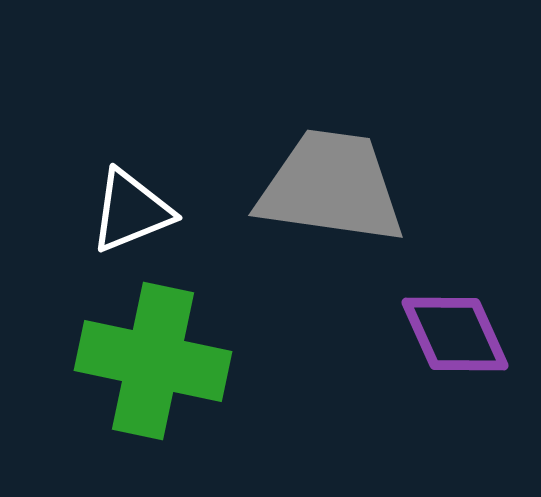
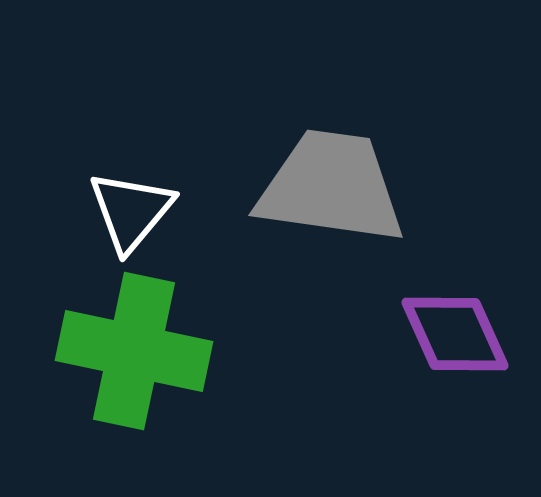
white triangle: rotated 28 degrees counterclockwise
green cross: moved 19 px left, 10 px up
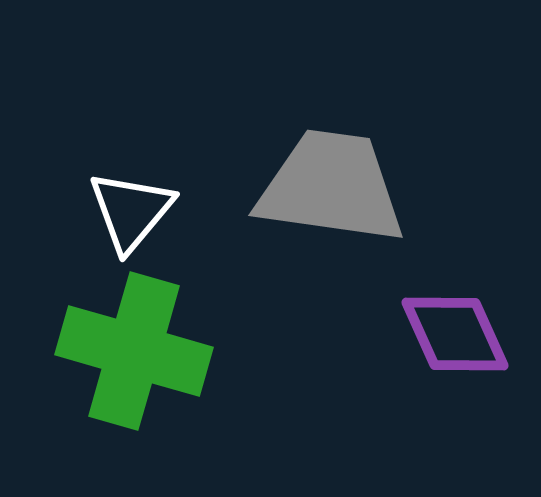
green cross: rotated 4 degrees clockwise
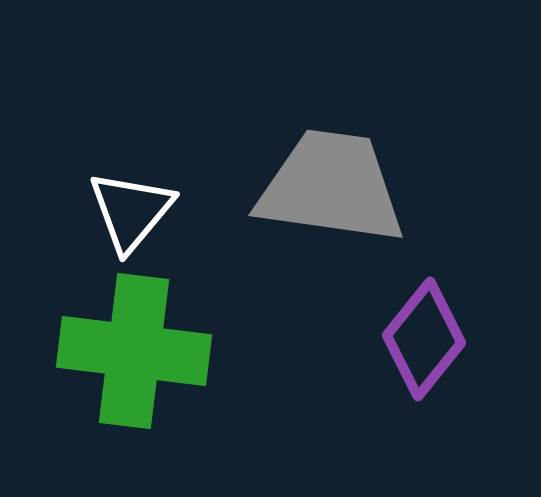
purple diamond: moved 31 px left, 5 px down; rotated 63 degrees clockwise
green cross: rotated 9 degrees counterclockwise
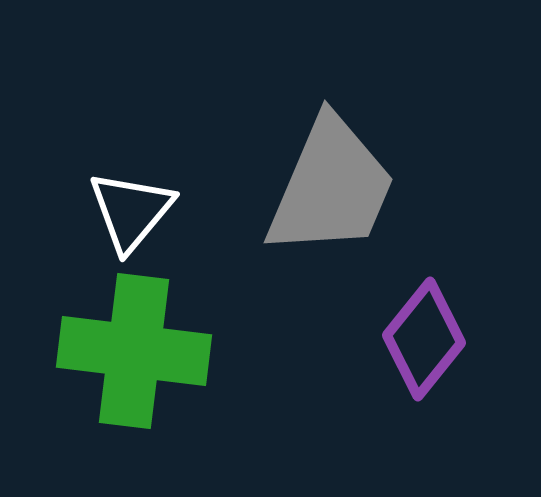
gray trapezoid: rotated 105 degrees clockwise
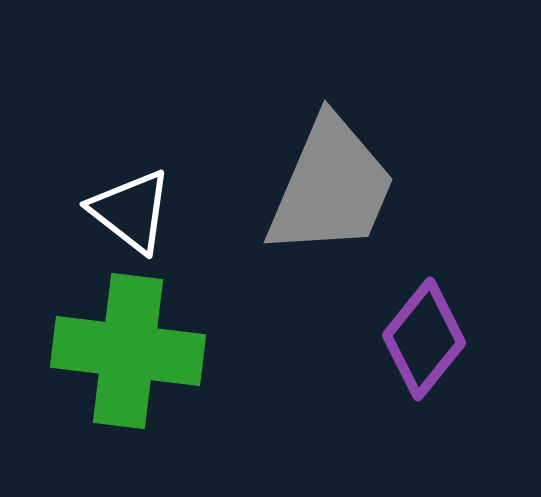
white triangle: rotated 32 degrees counterclockwise
green cross: moved 6 px left
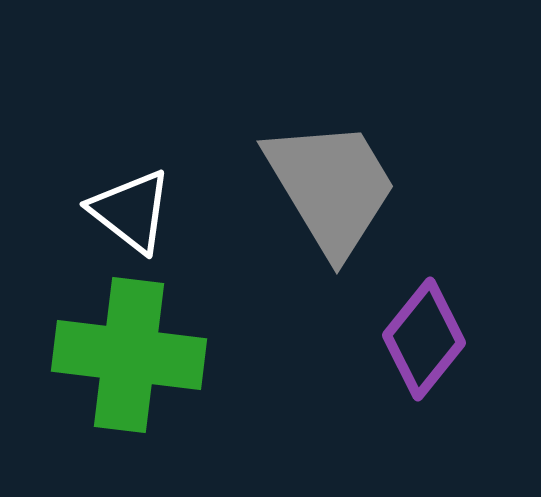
gray trapezoid: rotated 54 degrees counterclockwise
green cross: moved 1 px right, 4 px down
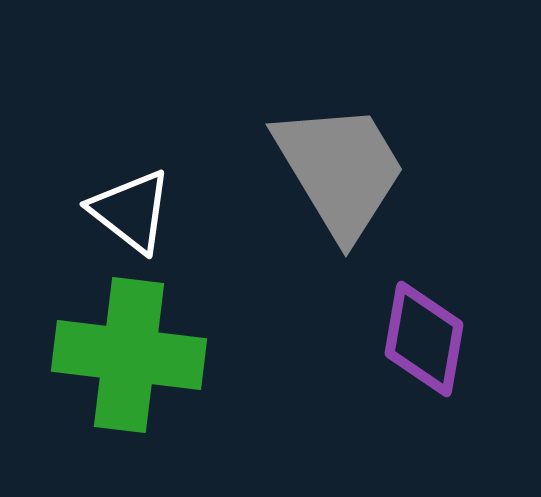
gray trapezoid: moved 9 px right, 17 px up
purple diamond: rotated 29 degrees counterclockwise
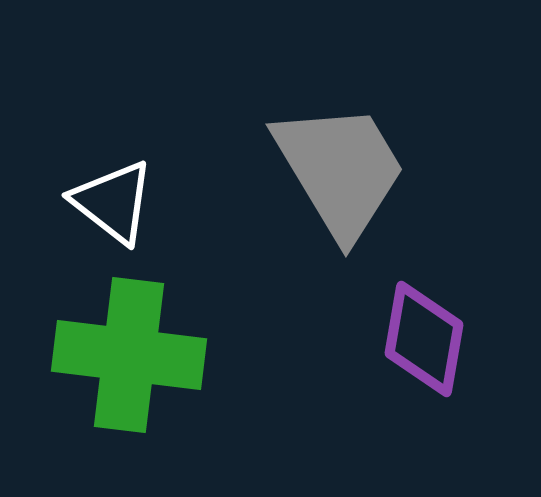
white triangle: moved 18 px left, 9 px up
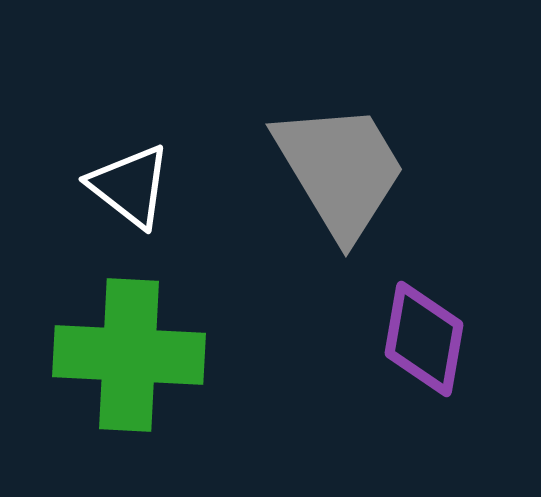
white triangle: moved 17 px right, 16 px up
green cross: rotated 4 degrees counterclockwise
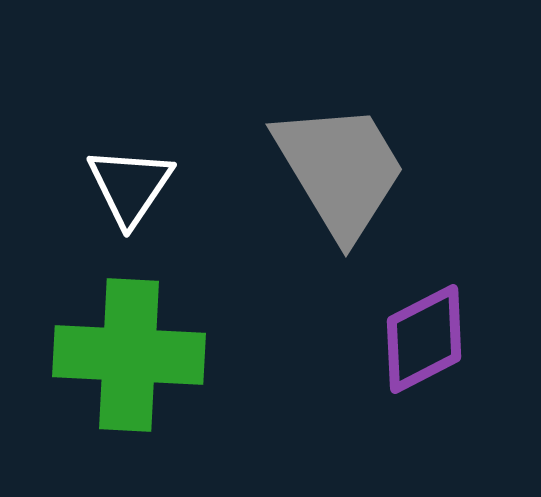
white triangle: rotated 26 degrees clockwise
purple diamond: rotated 53 degrees clockwise
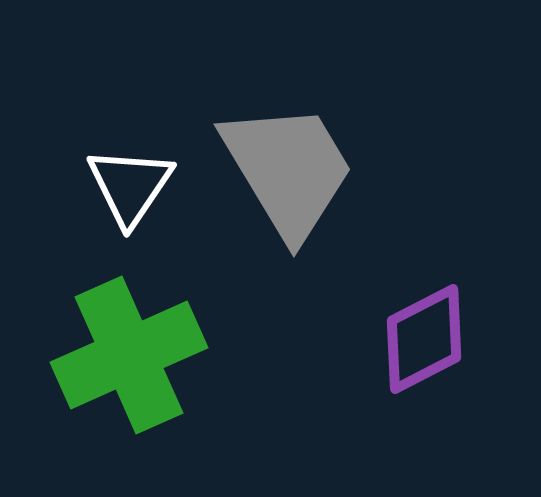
gray trapezoid: moved 52 px left
green cross: rotated 27 degrees counterclockwise
